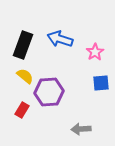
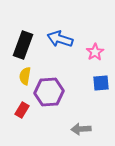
yellow semicircle: rotated 120 degrees counterclockwise
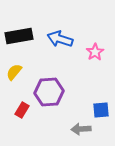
black rectangle: moved 4 px left, 9 px up; rotated 60 degrees clockwise
yellow semicircle: moved 11 px left, 4 px up; rotated 30 degrees clockwise
blue square: moved 27 px down
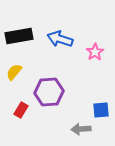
red rectangle: moved 1 px left
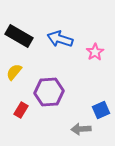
black rectangle: rotated 40 degrees clockwise
blue square: rotated 18 degrees counterclockwise
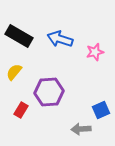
pink star: rotated 18 degrees clockwise
